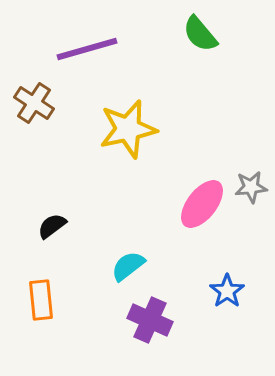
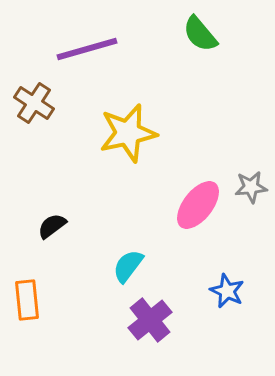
yellow star: moved 4 px down
pink ellipse: moved 4 px left, 1 px down
cyan semicircle: rotated 15 degrees counterclockwise
blue star: rotated 12 degrees counterclockwise
orange rectangle: moved 14 px left
purple cross: rotated 27 degrees clockwise
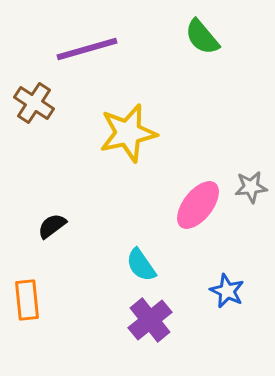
green semicircle: moved 2 px right, 3 px down
cyan semicircle: moved 13 px right, 1 px up; rotated 72 degrees counterclockwise
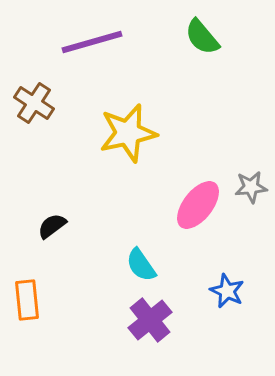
purple line: moved 5 px right, 7 px up
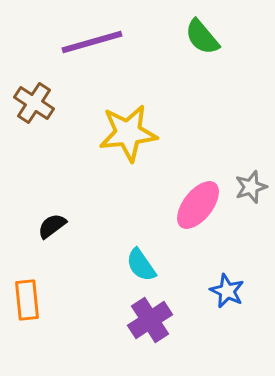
yellow star: rotated 6 degrees clockwise
gray star: rotated 12 degrees counterclockwise
purple cross: rotated 6 degrees clockwise
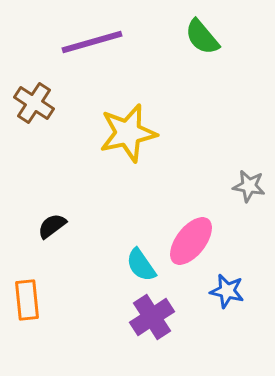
yellow star: rotated 6 degrees counterclockwise
gray star: moved 2 px left, 1 px up; rotated 28 degrees clockwise
pink ellipse: moved 7 px left, 36 px down
blue star: rotated 12 degrees counterclockwise
purple cross: moved 2 px right, 3 px up
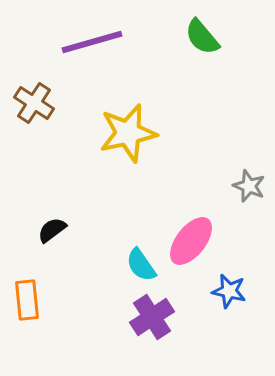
gray star: rotated 12 degrees clockwise
black semicircle: moved 4 px down
blue star: moved 2 px right
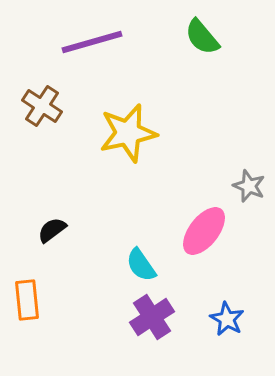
brown cross: moved 8 px right, 3 px down
pink ellipse: moved 13 px right, 10 px up
blue star: moved 2 px left, 28 px down; rotated 16 degrees clockwise
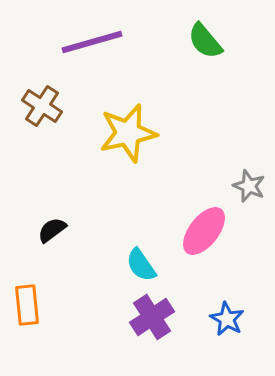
green semicircle: moved 3 px right, 4 px down
orange rectangle: moved 5 px down
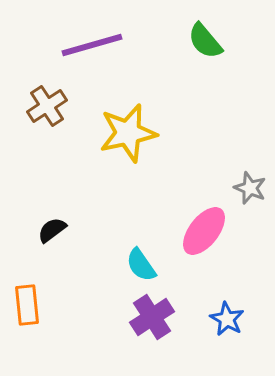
purple line: moved 3 px down
brown cross: moved 5 px right; rotated 24 degrees clockwise
gray star: moved 1 px right, 2 px down
